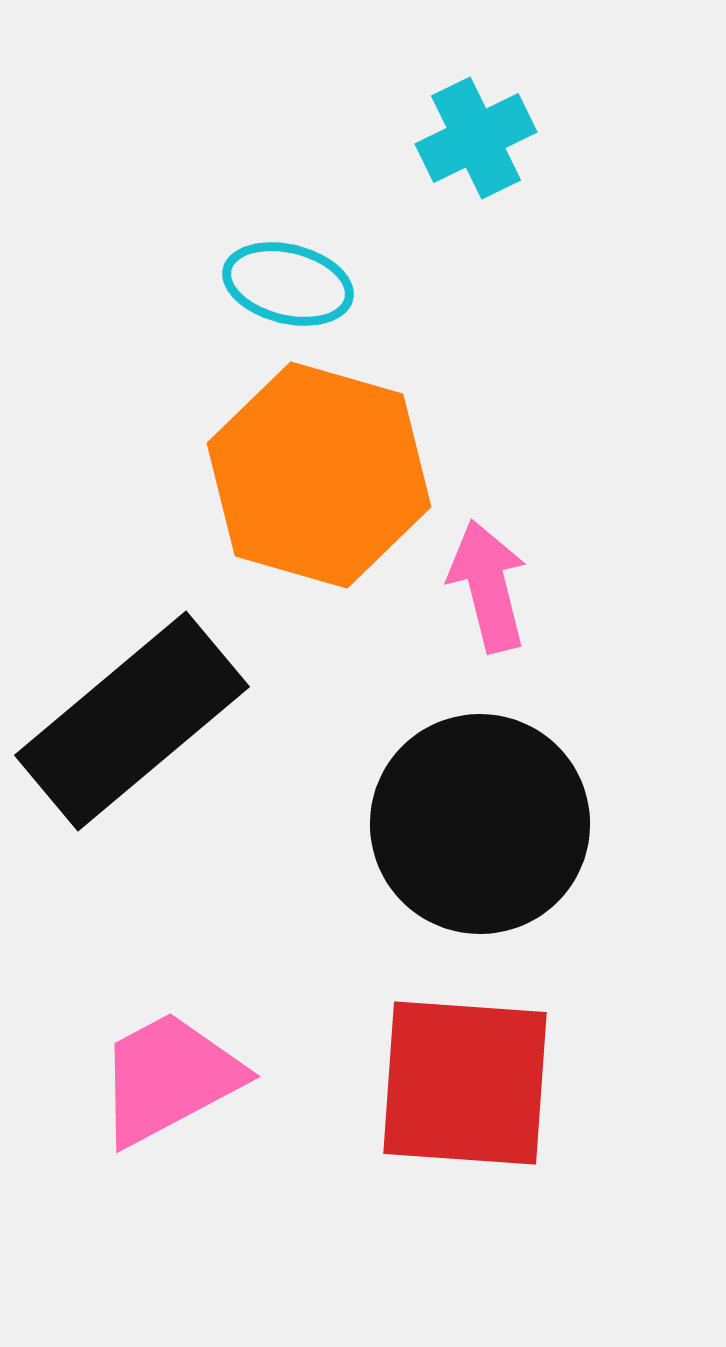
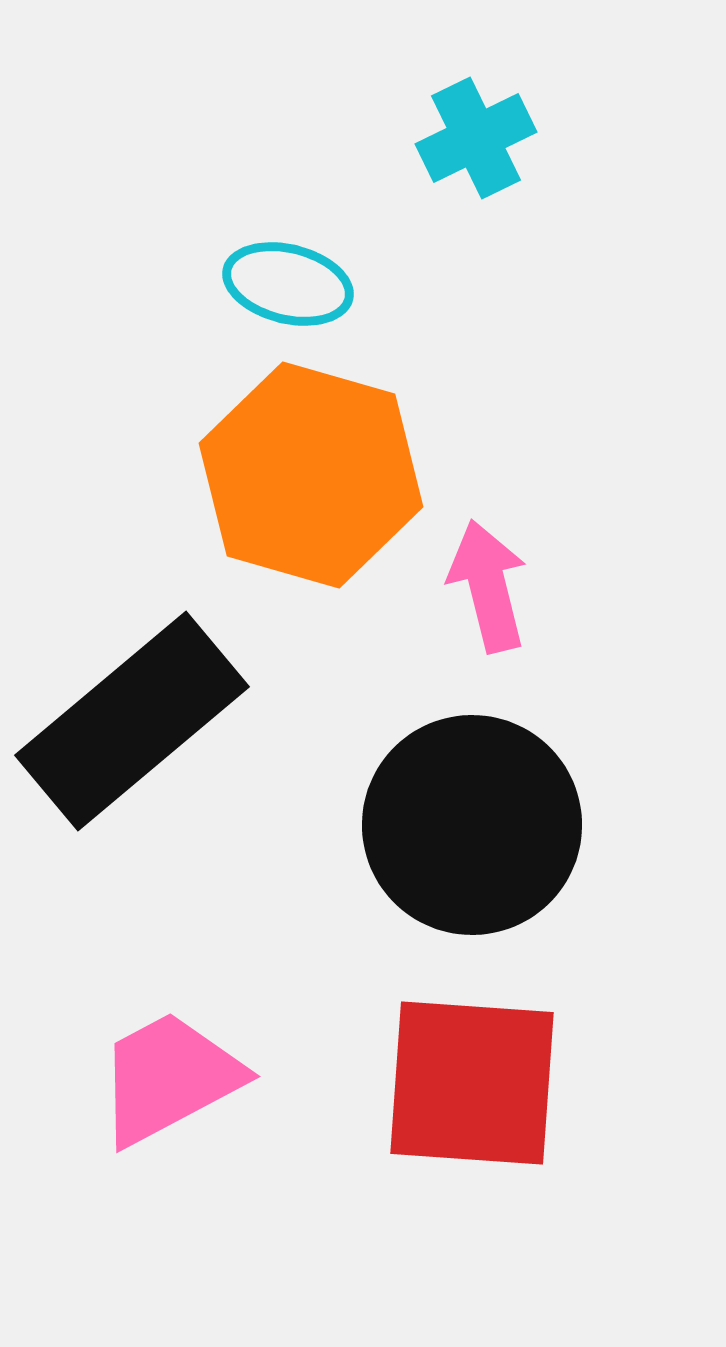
orange hexagon: moved 8 px left
black circle: moved 8 px left, 1 px down
red square: moved 7 px right
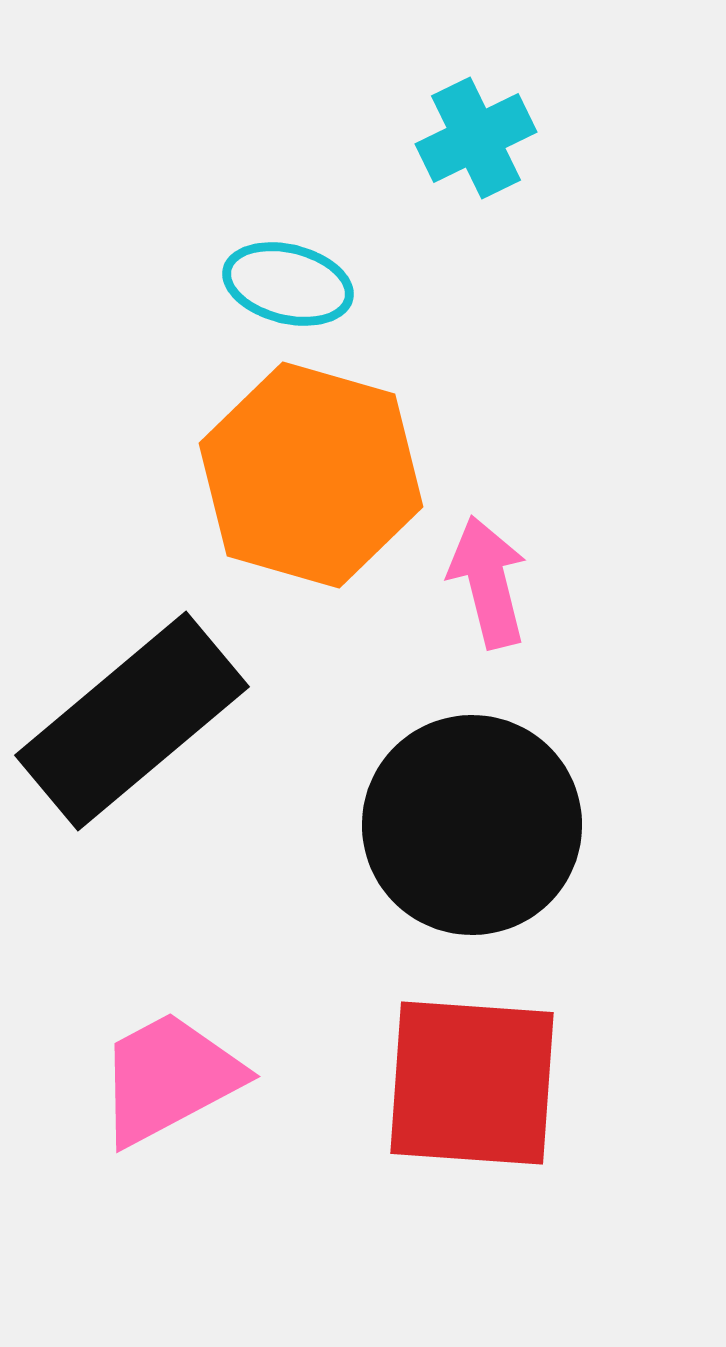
pink arrow: moved 4 px up
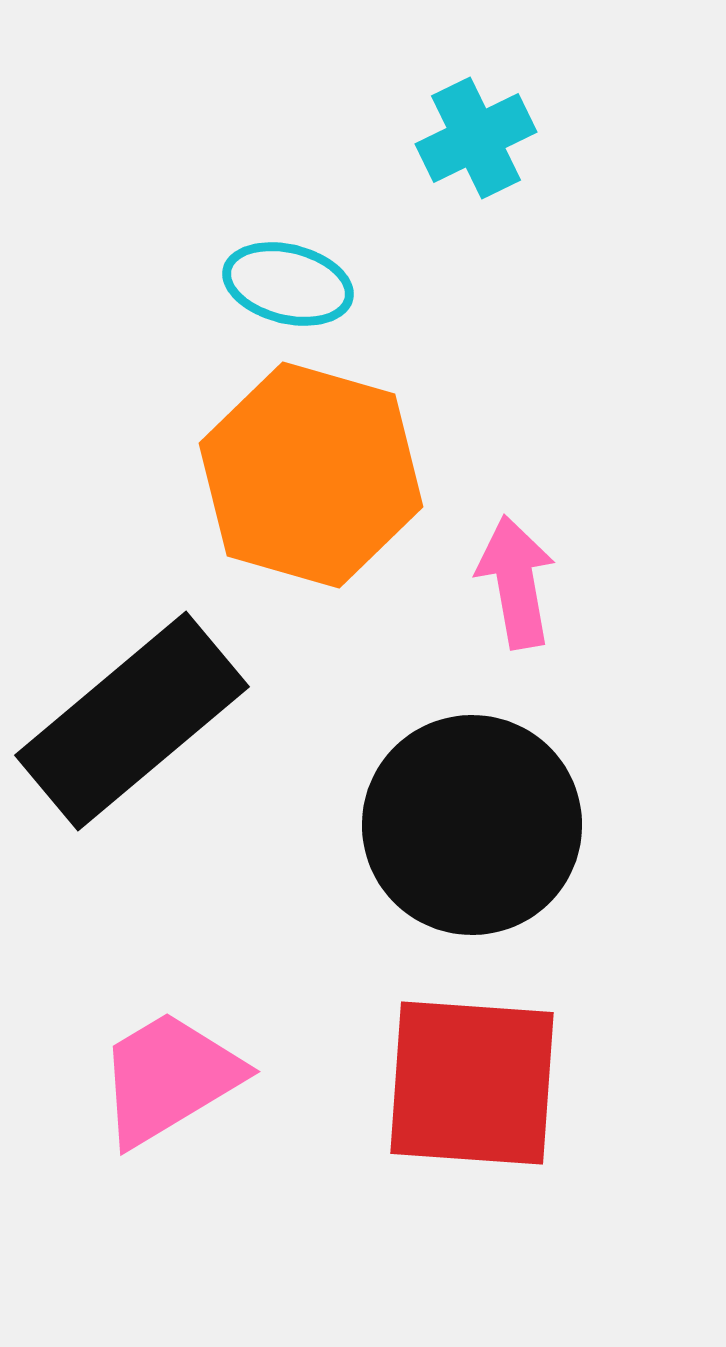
pink arrow: moved 28 px right; rotated 4 degrees clockwise
pink trapezoid: rotated 3 degrees counterclockwise
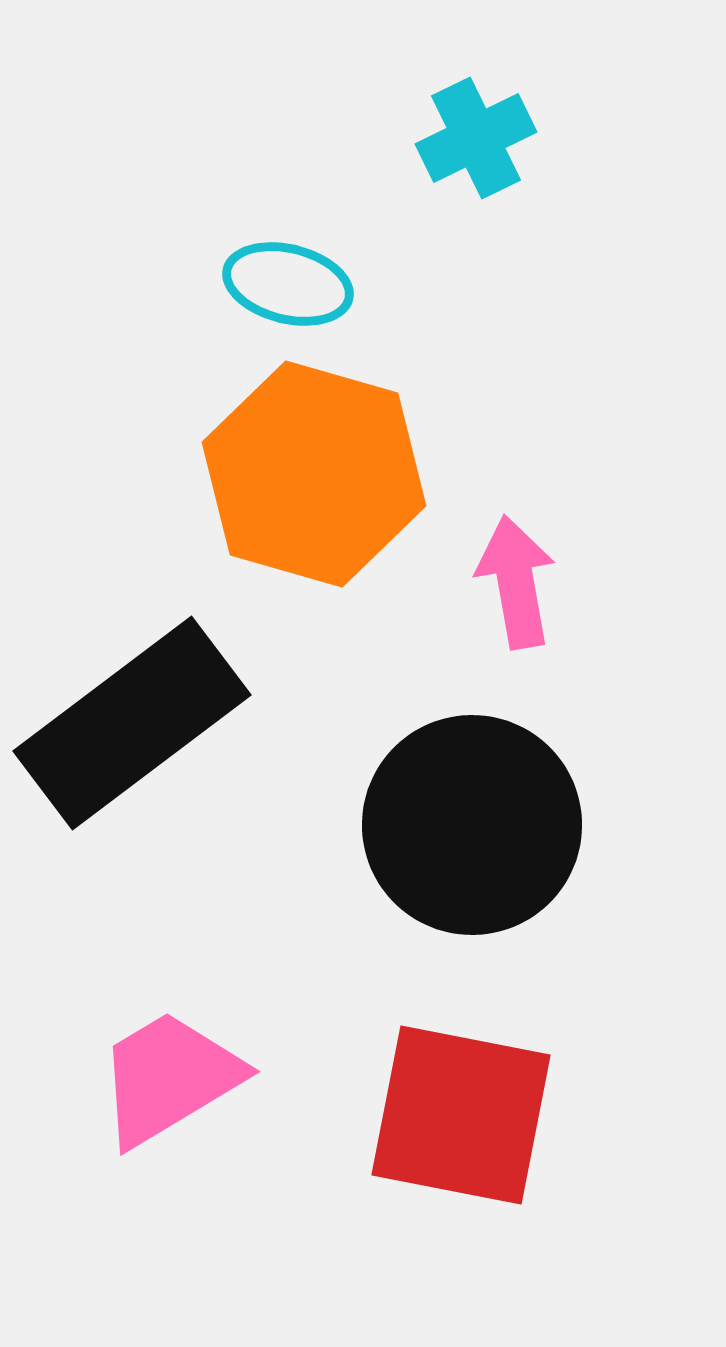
orange hexagon: moved 3 px right, 1 px up
black rectangle: moved 2 px down; rotated 3 degrees clockwise
red square: moved 11 px left, 32 px down; rotated 7 degrees clockwise
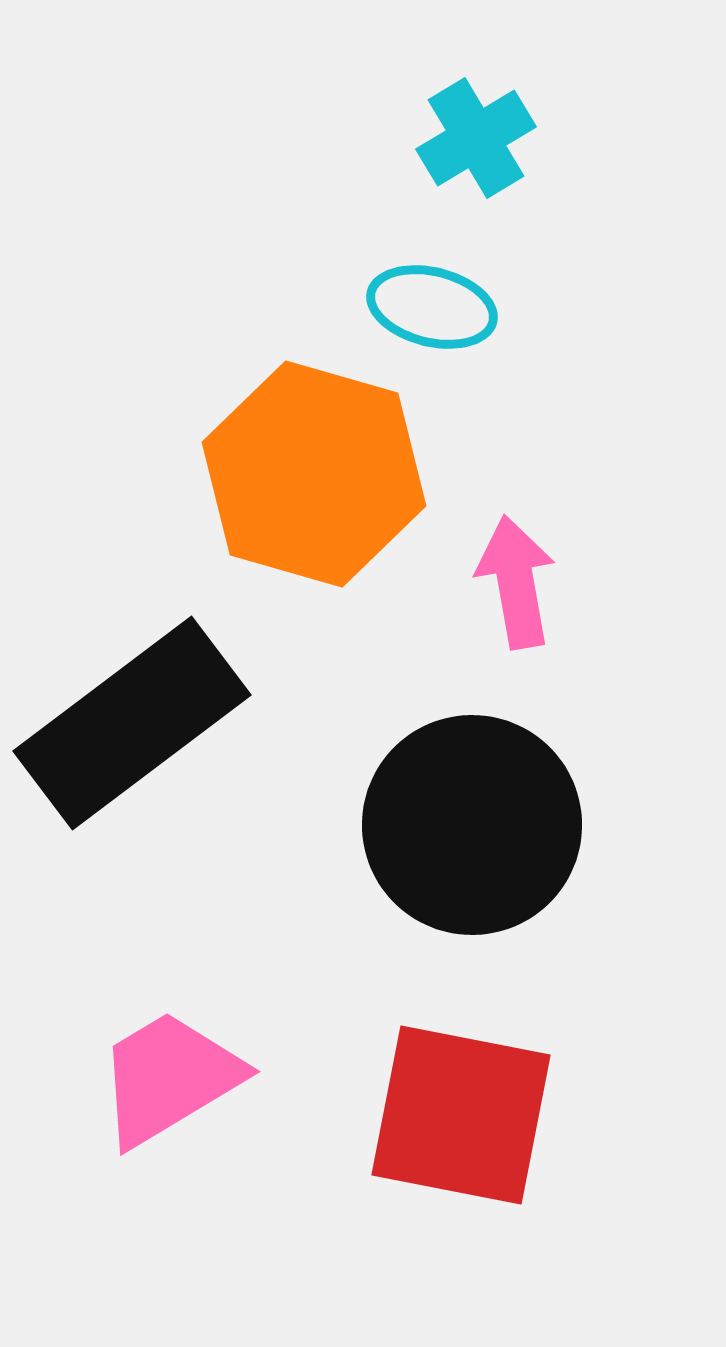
cyan cross: rotated 5 degrees counterclockwise
cyan ellipse: moved 144 px right, 23 px down
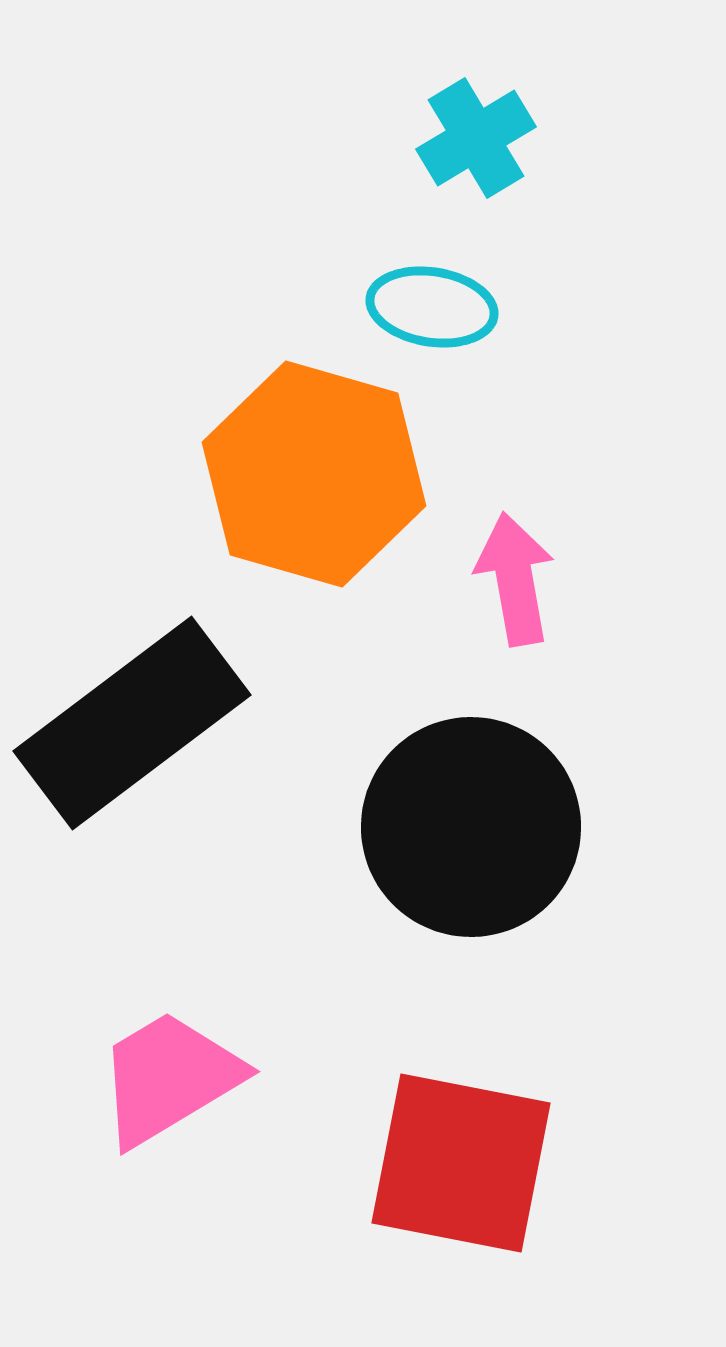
cyan ellipse: rotated 5 degrees counterclockwise
pink arrow: moved 1 px left, 3 px up
black circle: moved 1 px left, 2 px down
red square: moved 48 px down
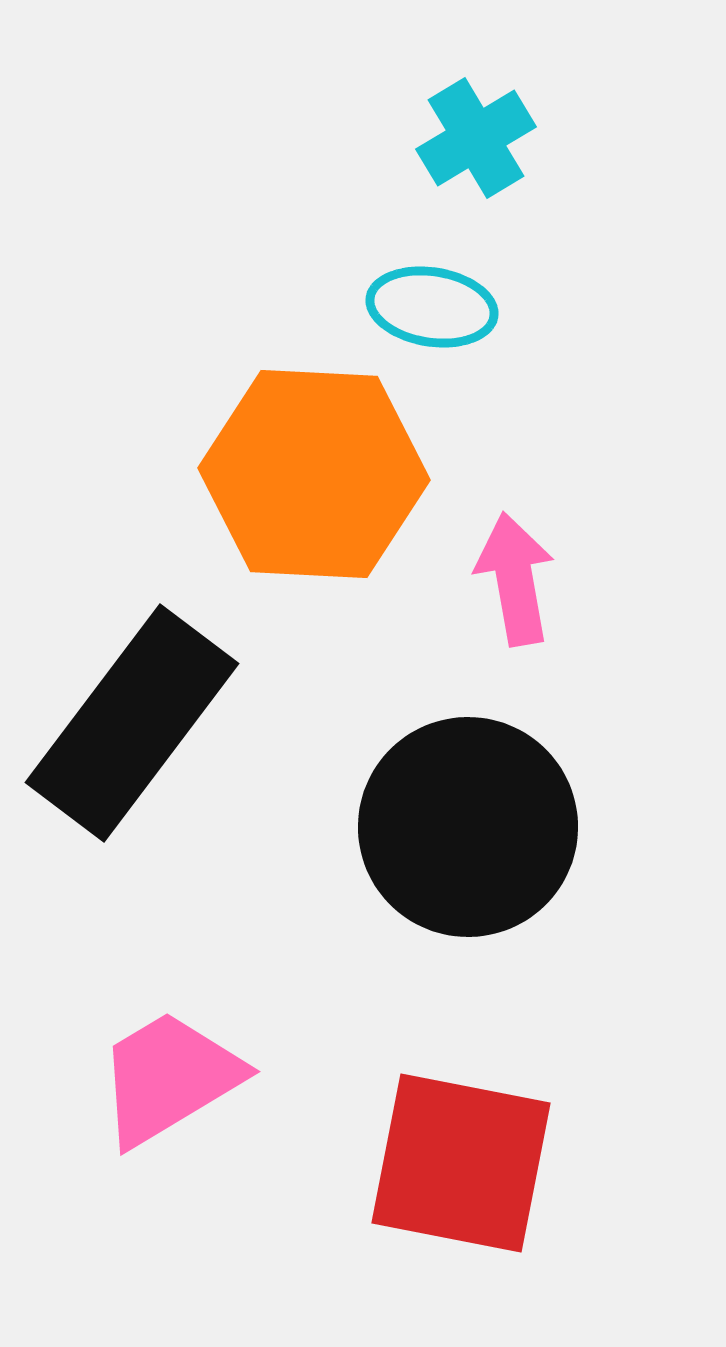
orange hexagon: rotated 13 degrees counterclockwise
black rectangle: rotated 16 degrees counterclockwise
black circle: moved 3 px left
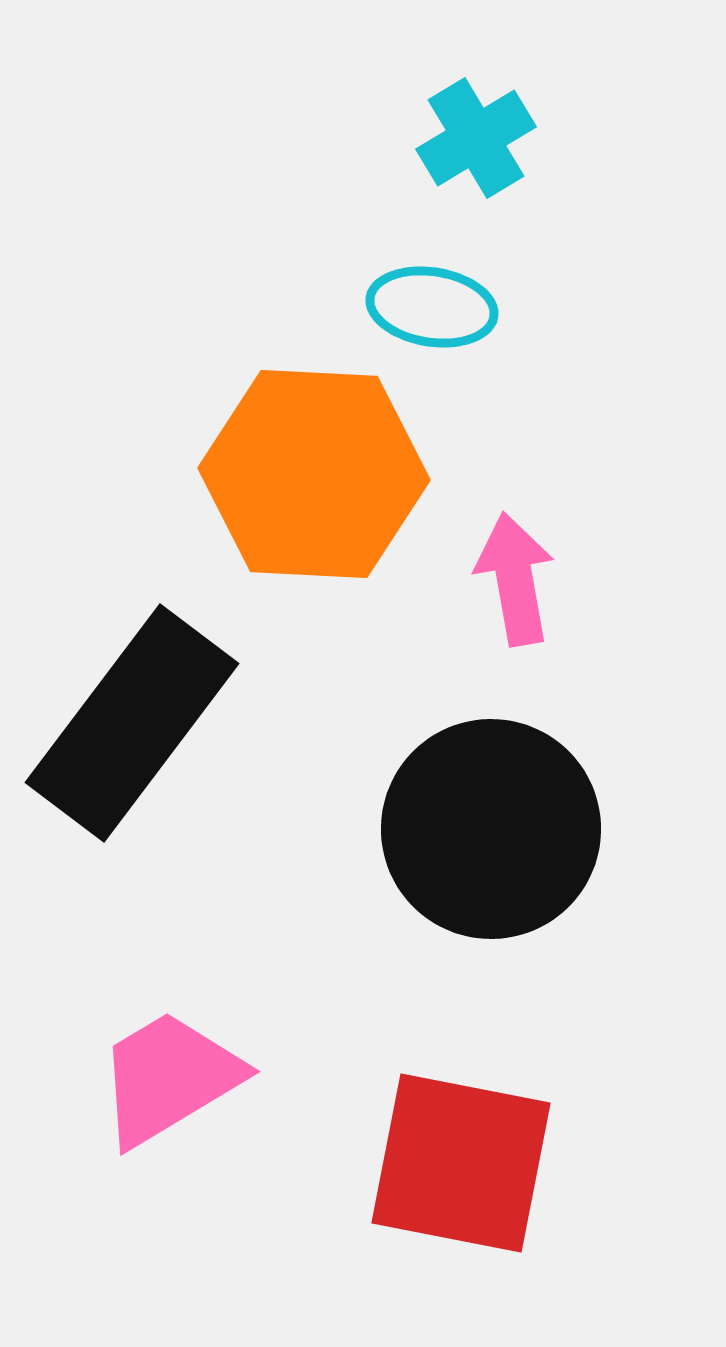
black circle: moved 23 px right, 2 px down
